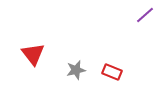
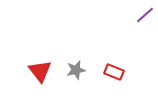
red triangle: moved 7 px right, 17 px down
red rectangle: moved 2 px right
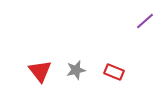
purple line: moved 6 px down
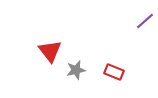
red triangle: moved 10 px right, 20 px up
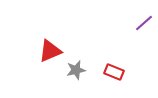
purple line: moved 1 px left, 2 px down
red triangle: rotated 45 degrees clockwise
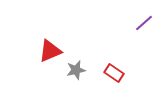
red rectangle: moved 1 px down; rotated 12 degrees clockwise
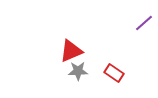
red triangle: moved 21 px right
gray star: moved 2 px right, 1 px down; rotated 12 degrees clockwise
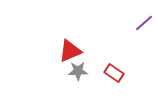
red triangle: moved 1 px left
